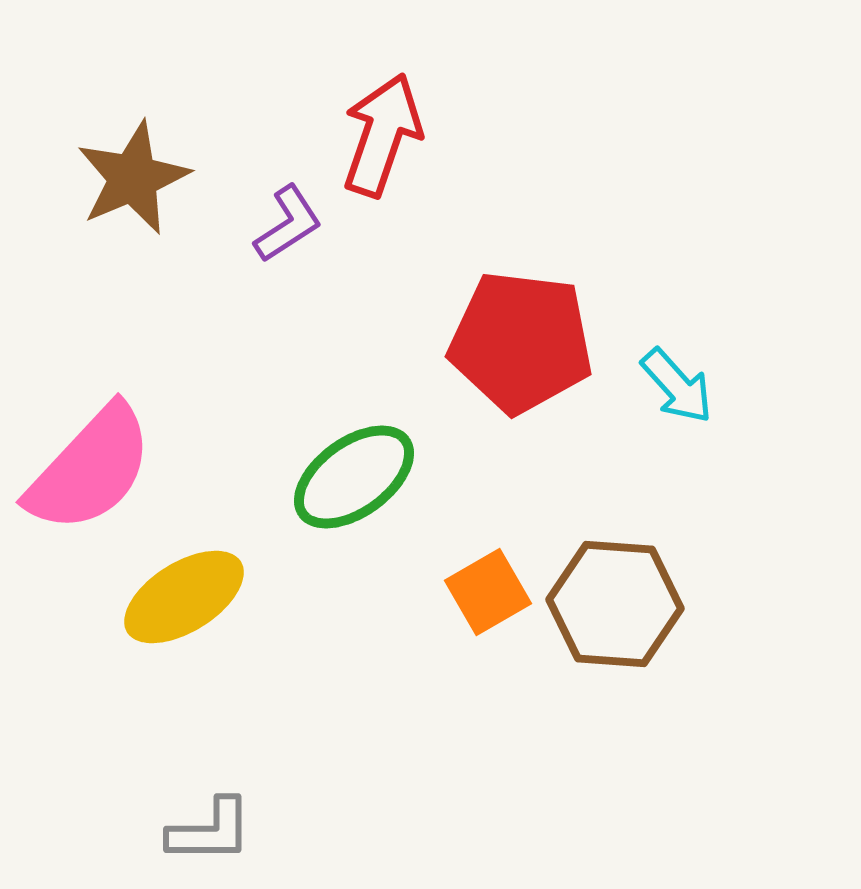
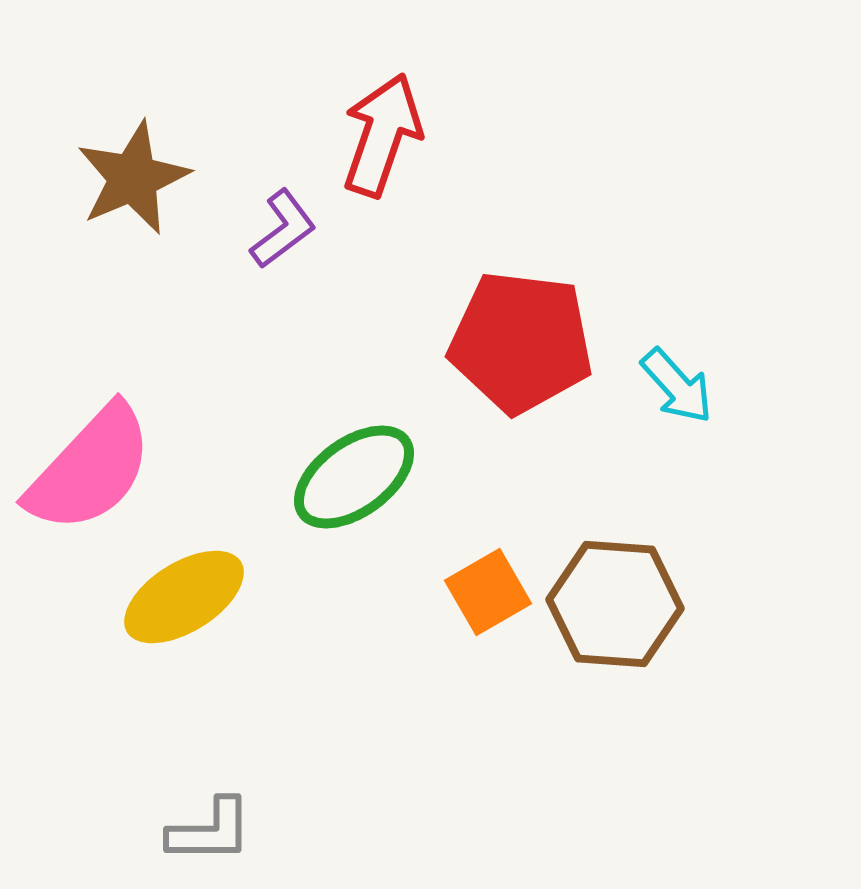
purple L-shape: moved 5 px left, 5 px down; rotated 4 degrees counterclockwise
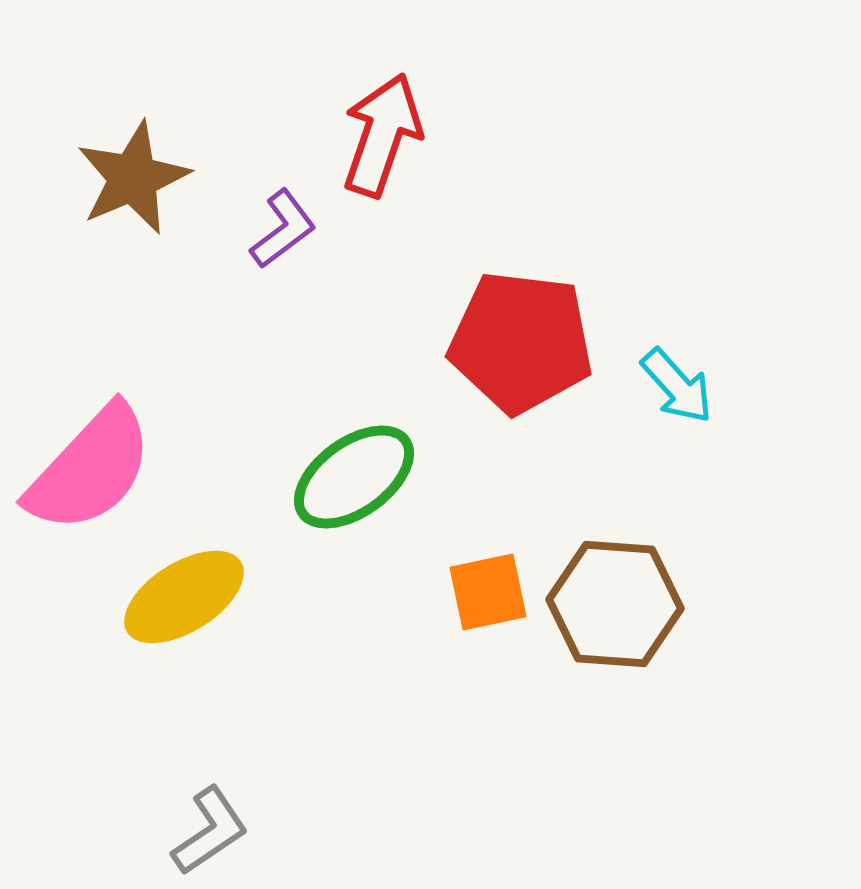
orange square: rotated 18 degrees clockwise
gray L-shape: rotated 34 degrees counterclockwise
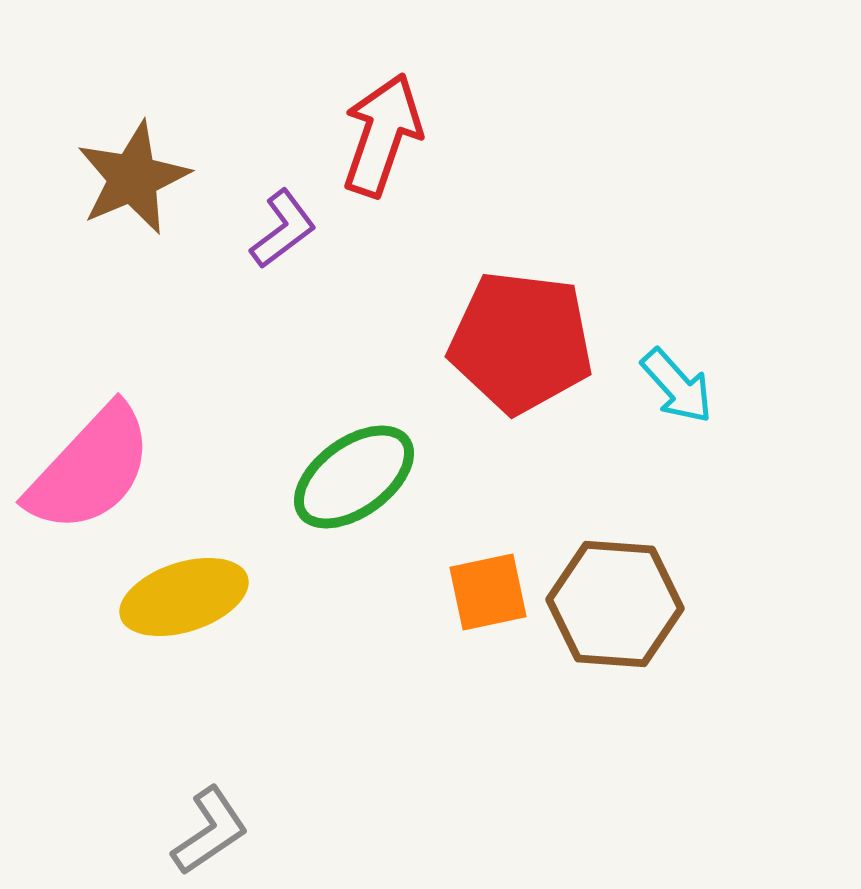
yellow ellipse: rotated 14 degrees clockwise
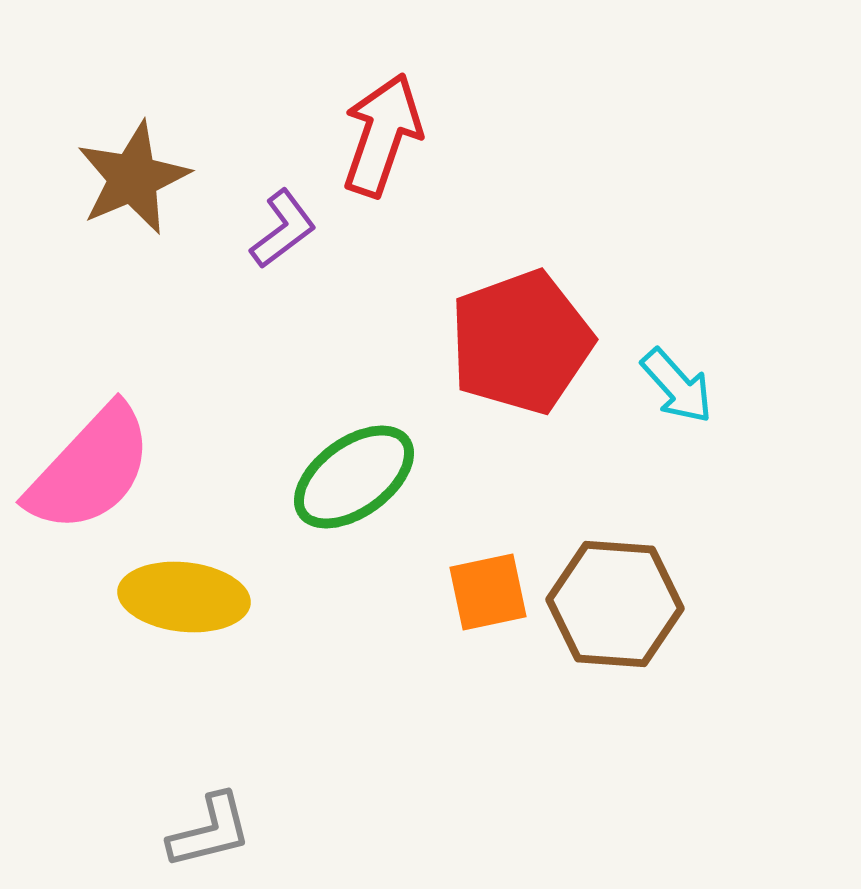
red pentagon: rotated 27 degrees counterclockwise
yellow ellipse: rotated 24 degrees clockwise
gray L-shape: rotated 20 degrees clockwise
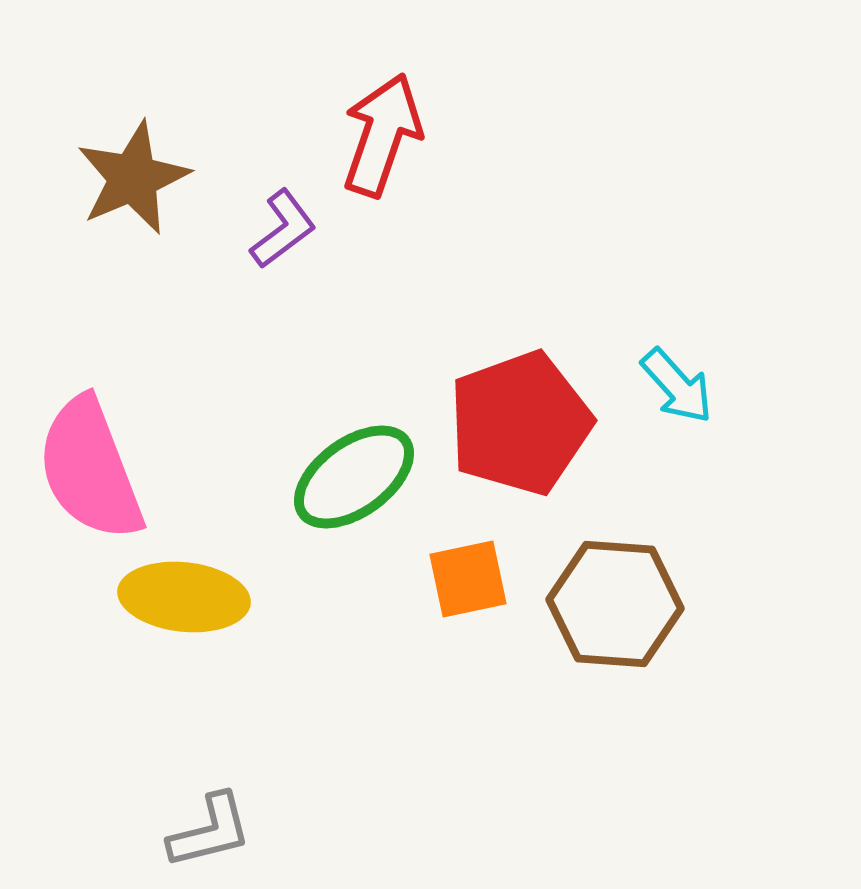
red pentagon: moved 1 px left, 81 px down
pink semicircle: rotated 116 degrees clockwise
orange square: moved 20 px left, 13 px up
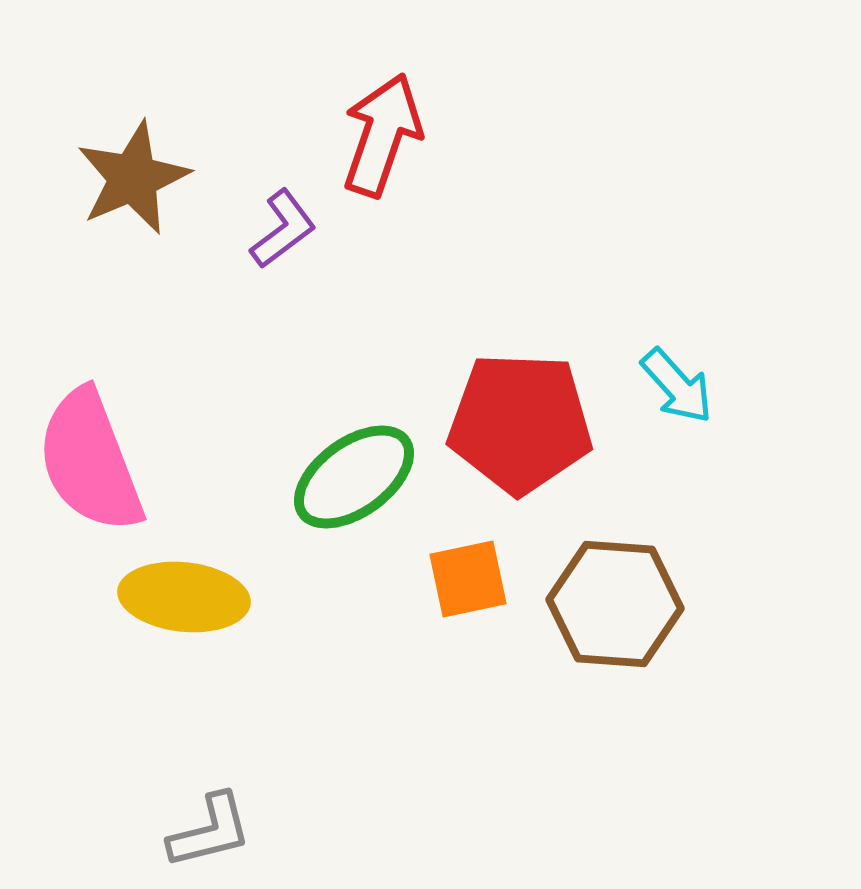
red pentagon: rotated 22 degrees clockwise
pink semicircle: moved 8 px up
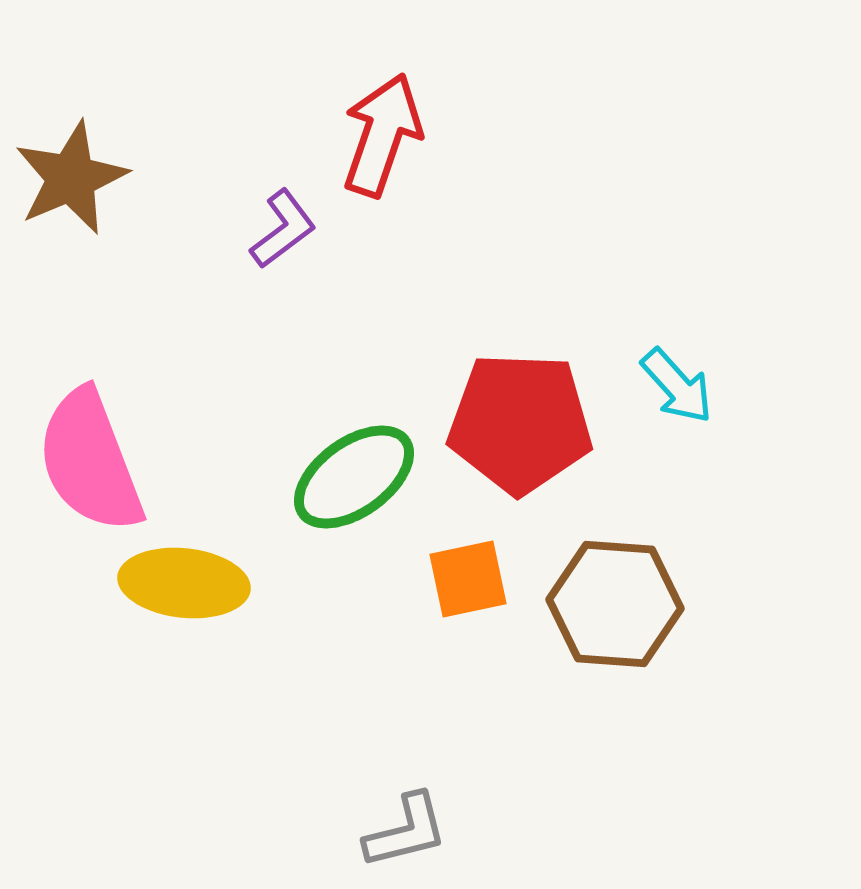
brown star: moved 62 px left
yellow ellipse: moved 14 px up
gray L-shape: moved 196 px right
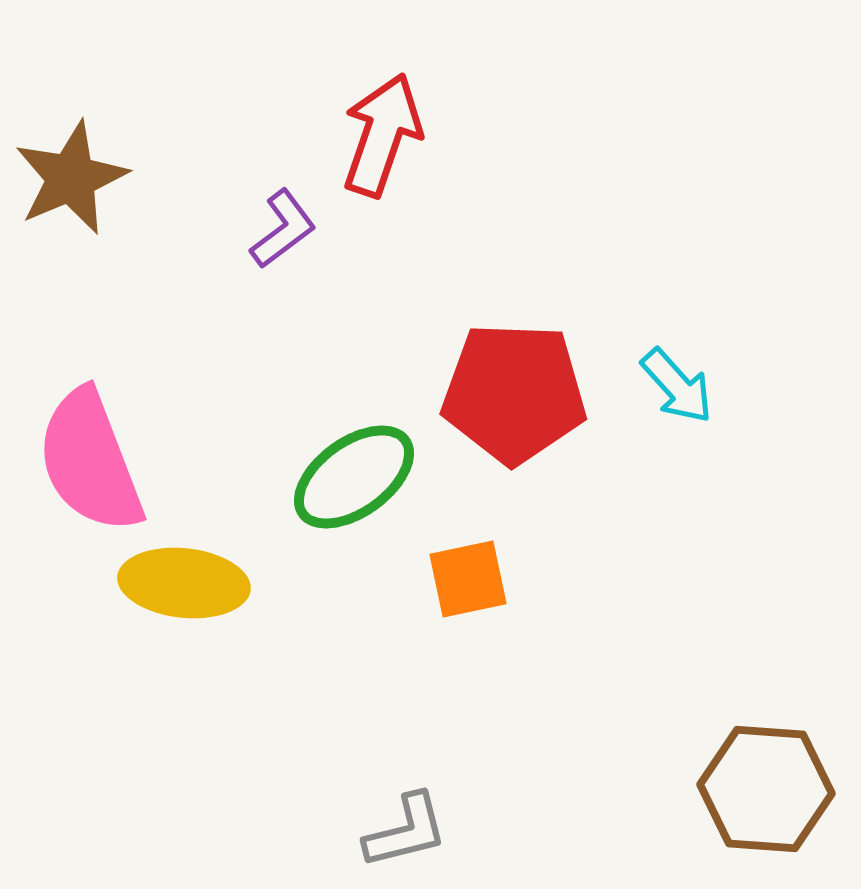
red pentagon: moved 6 px left, 30 px up
brown hexagon: moved 151 px right, 185 px down
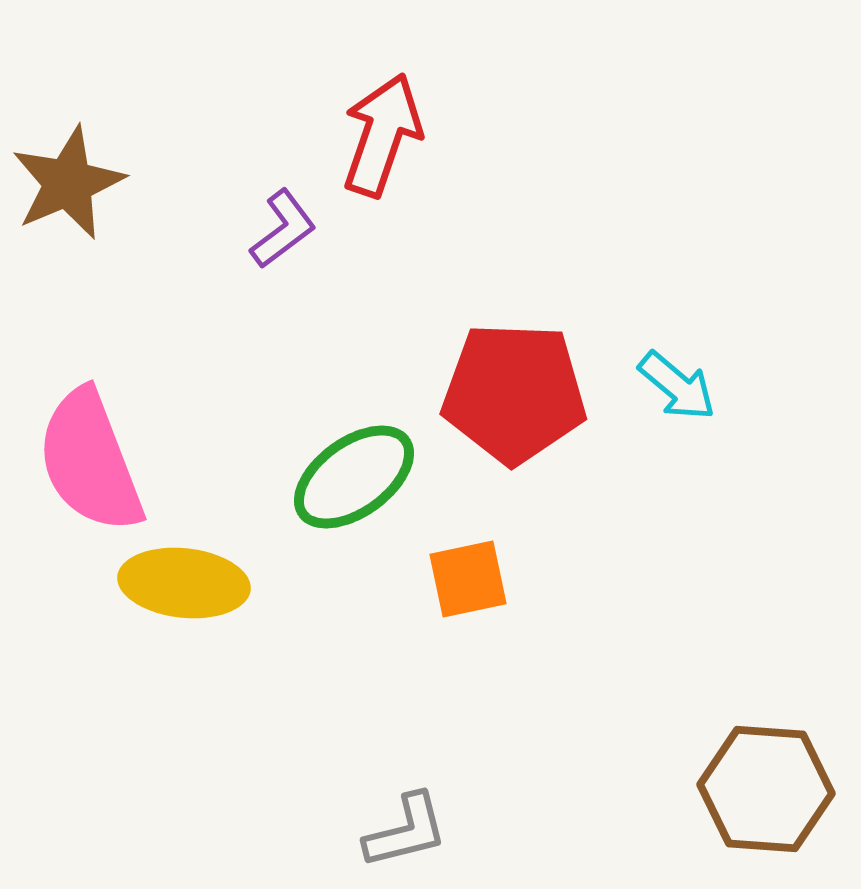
brown star: moved 3 px left, 5 px down
cyan arrow: rotated 8 degrees counterclockwise
